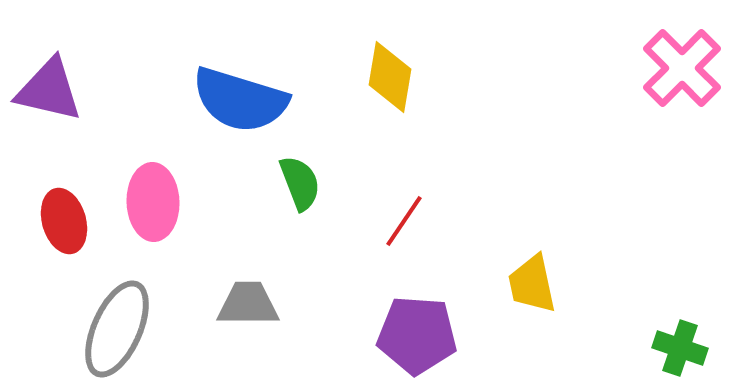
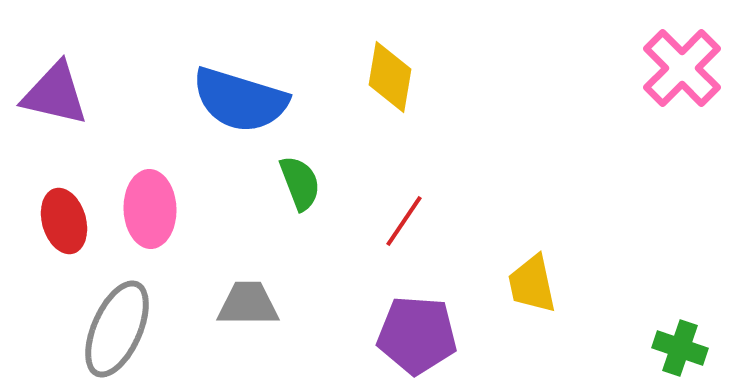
purple triangle: moved 6 px right, 4 px down
pink ellipse: moved 3 px left, 7 px down
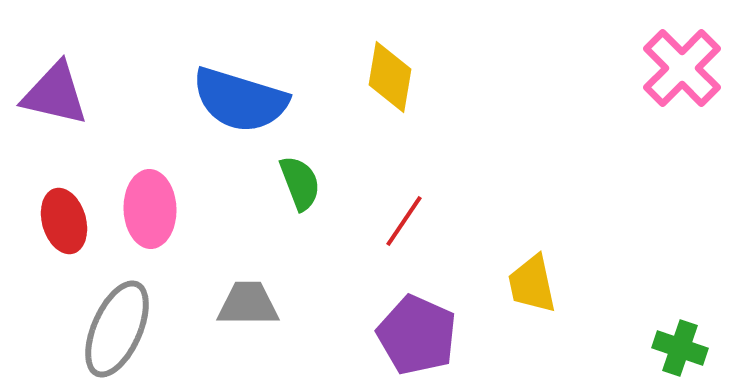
purple pentagon: rotated 20 degrees clockwise
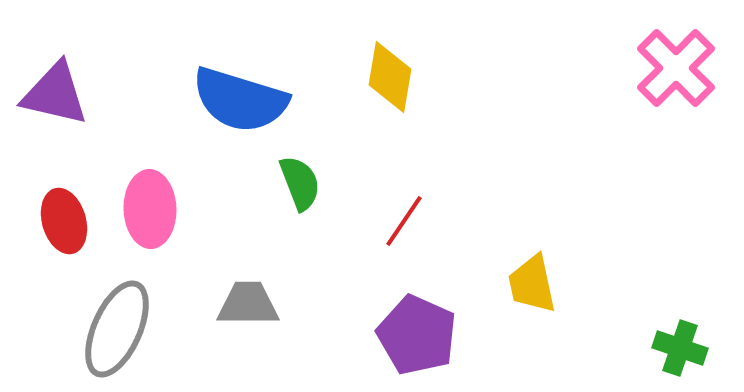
pink cross: moved 6 px left
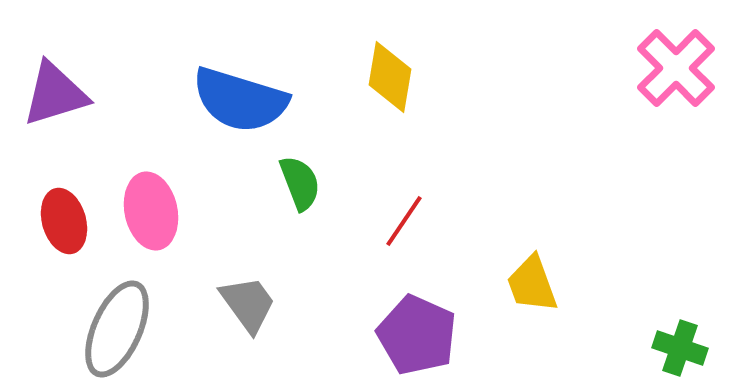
purple triangle: rotated 30 degrees counterclockwise
pink ellipse: moved 1 px right, 2 px down; rotated 10 degrees counterclockwise
yellow trapezoid: rotated 8 degrees counterclockwise
gray trapezoid: rotated 54 degrees clockwise
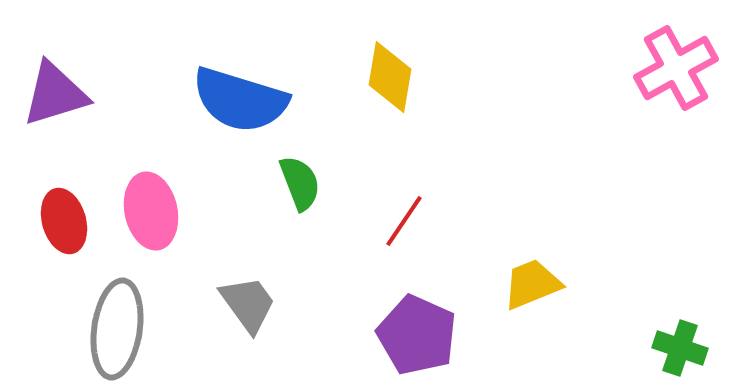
pink cross: rotated 16 degrees clockwise
yellow trapezoid: rotated 88 degrees clockwise
gray ellipse: rotated 16 degrees counterclockwise
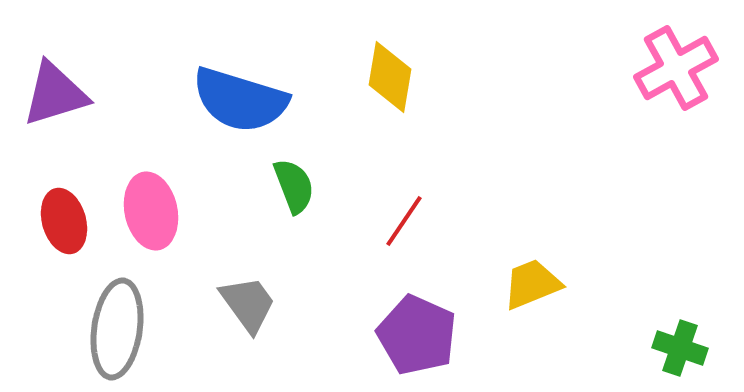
green semicircle: moved 6 px left, 3 px down
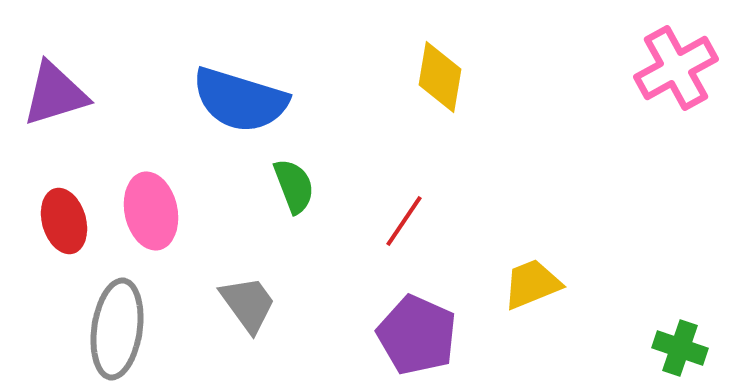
yellow diamond: moved 50 px right
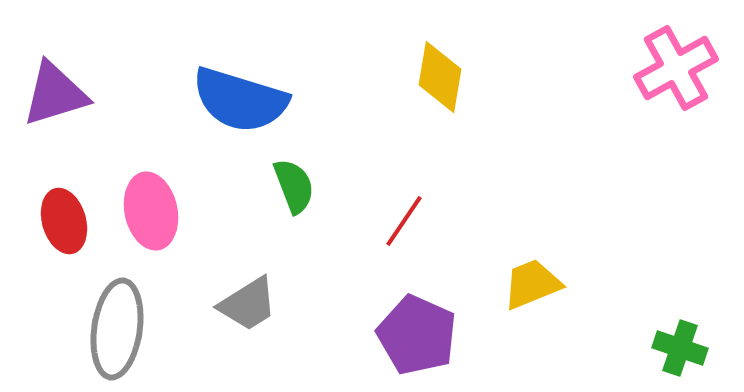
gray trapezoid: rotated 94 degrees clockwise
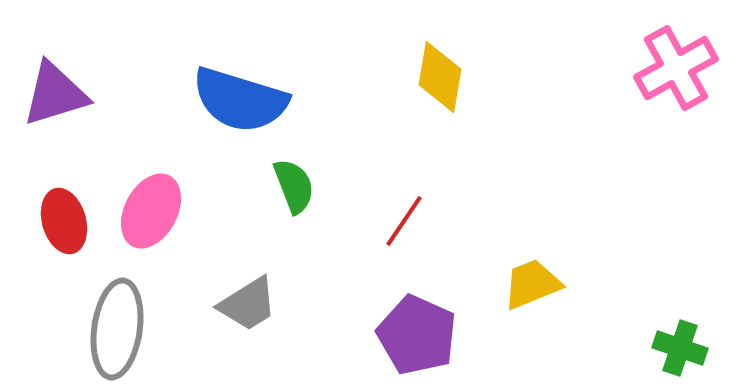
pink ellipse: rotated 40 degrees clockwise
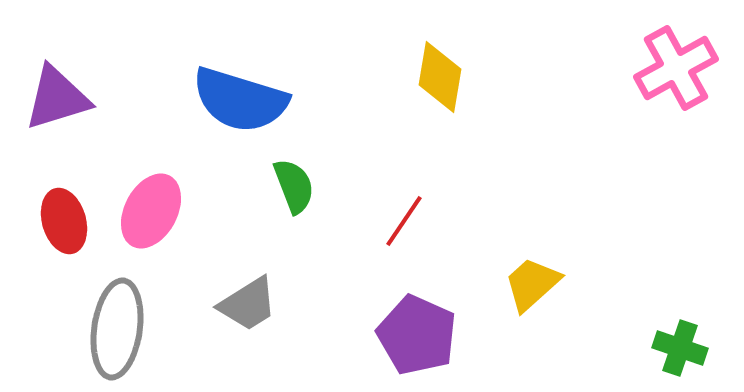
purple triangle: moved 2 px right, 4 px down
yellow trapezoid: rotated 20 degrees counterclockwise
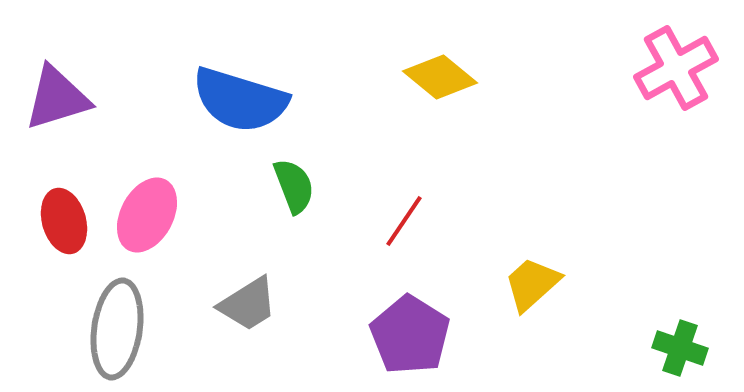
yellow diamond: rotated 60 degrees counterclockwise
pink ellipse: moved 4 px left, 4 px down
purple pentagon: moved 7 px left; rotated 8 degrees clockwise
